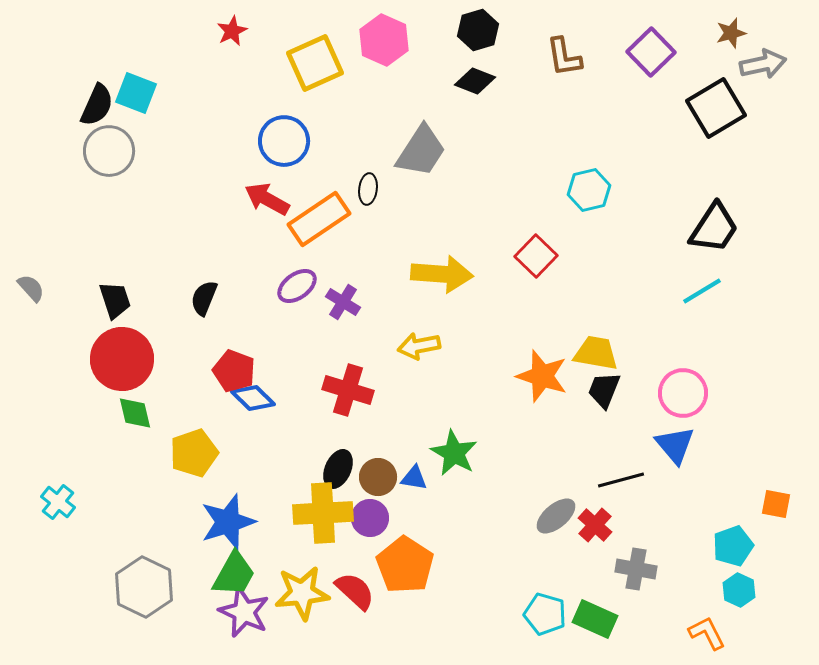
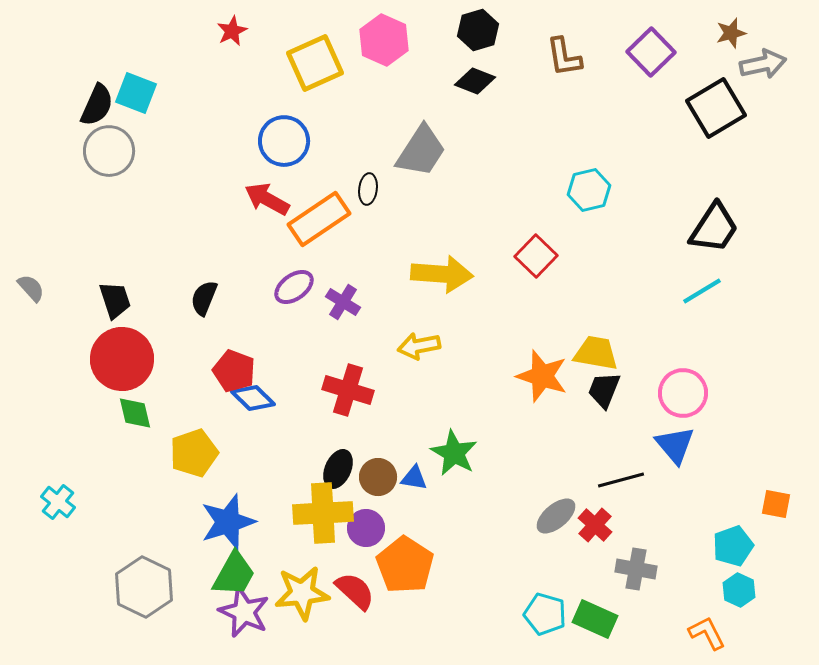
purple ellipse at (297, 286): moved 3 px left, 1 px down
purple circle at (370, 518): moved 4 px left, 10 px down
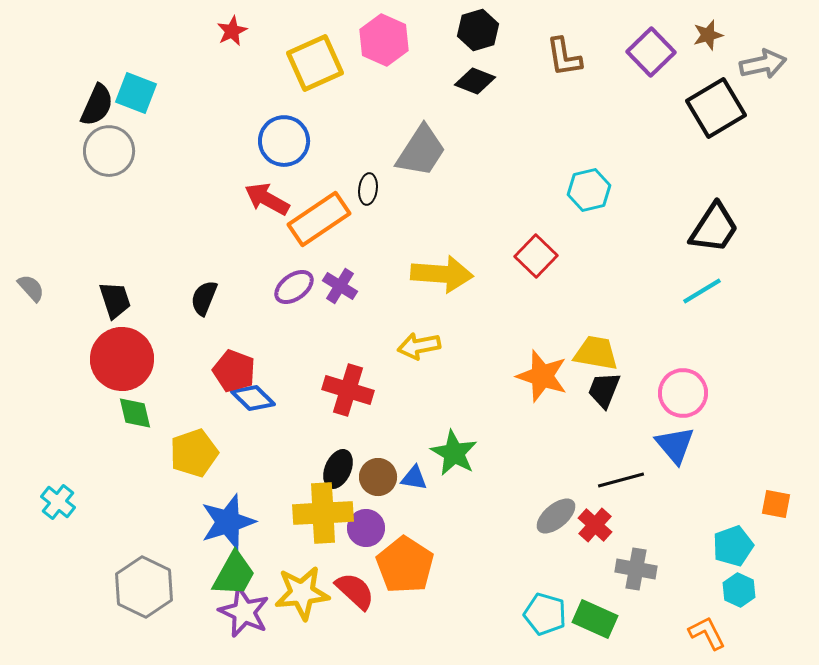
brown star at (731, 33): moved 23 px left, 2 px down
purple cross at (343, 302): moved 3 px left, 16 px up
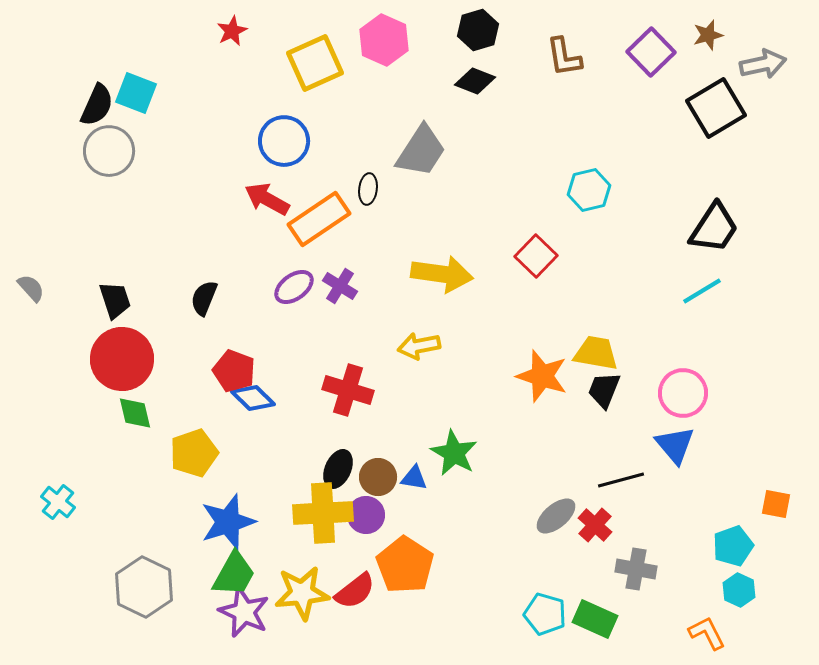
yellow arrow at (442, 274): rotated 4 degrees clockwise
purple circle at (366, 528): moved 13 px up
red semicircle at (355, 591): rotated 99 degrees clockwise
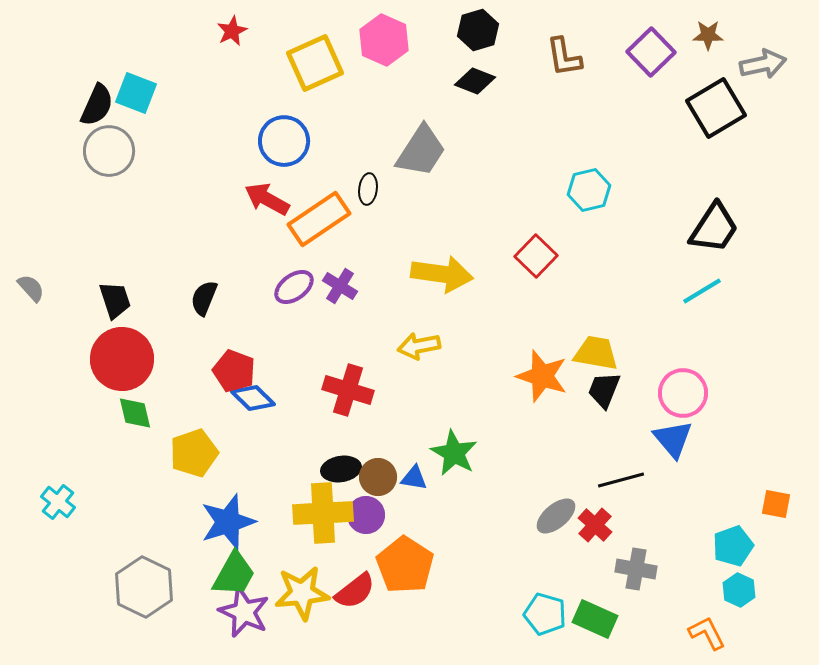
brown star at (708, 35): rotated 16 degrees clockwise
blue triangle at (675, 445): moved 2 px left, 6 px up
black ellipse at (338, 469): moved 3 px right; rotated 57 degrees clockwise
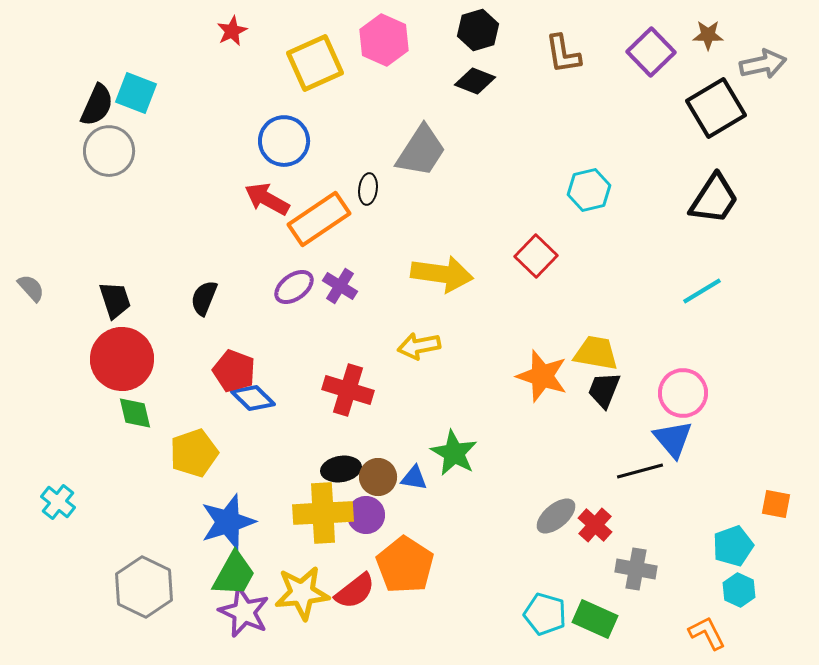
brown L-shape at (564, 57): moved 1 px left, 3 px up
black trapezoid at (714, 228): moved 29 px up
black line at (621, 480): moved 19 px right, 9 px up
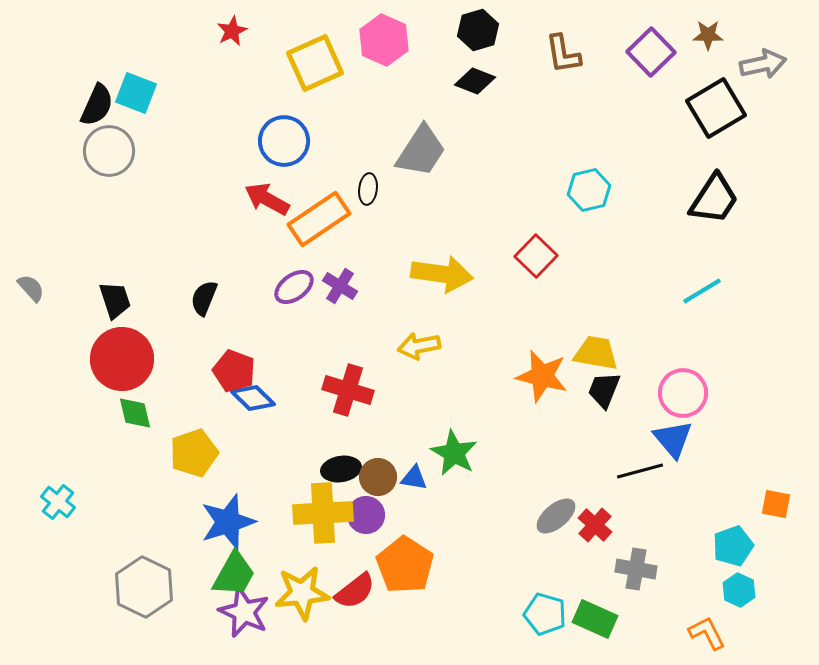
orange star at (542, 376): rotated 4 degrees counterclockwise
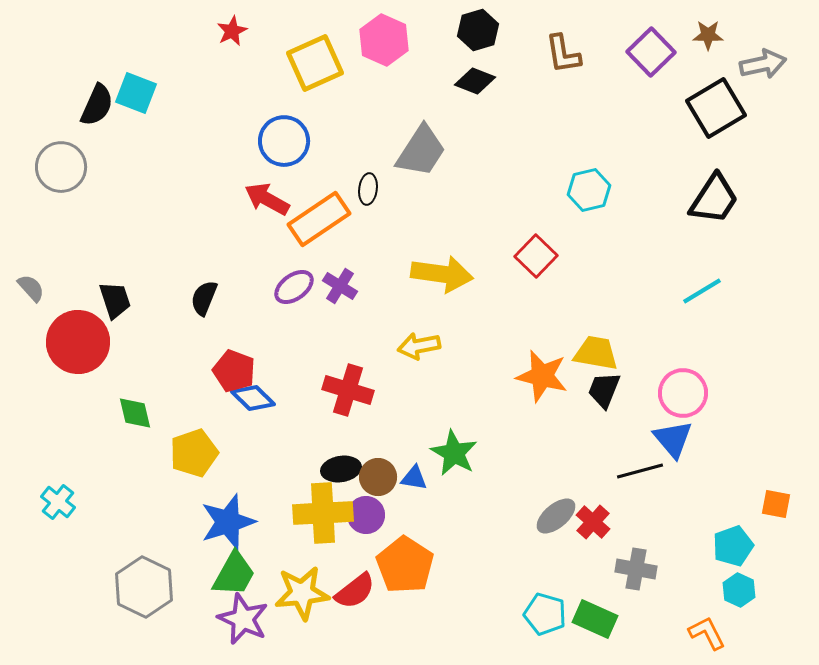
gray circle at (109, 151): moved 48 px left, 16 px down
red circle at (122, 359): moved 44 px left, 17 px up
red cross at (595, 525): moved 2 px left, 3 px up
purple star at (244, 612): moved 1 px left, 7 px down
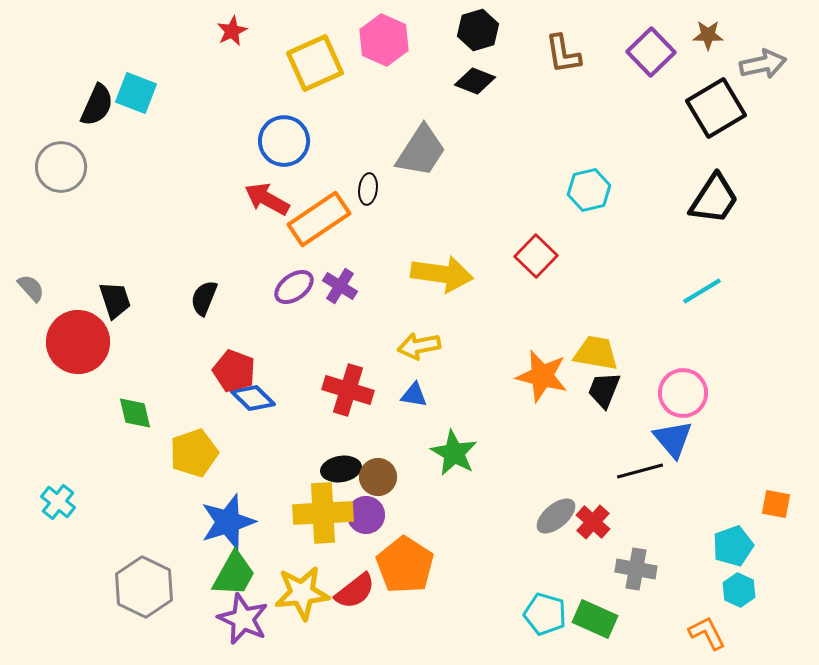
blue triangle at (414, 478): moved 83 px up
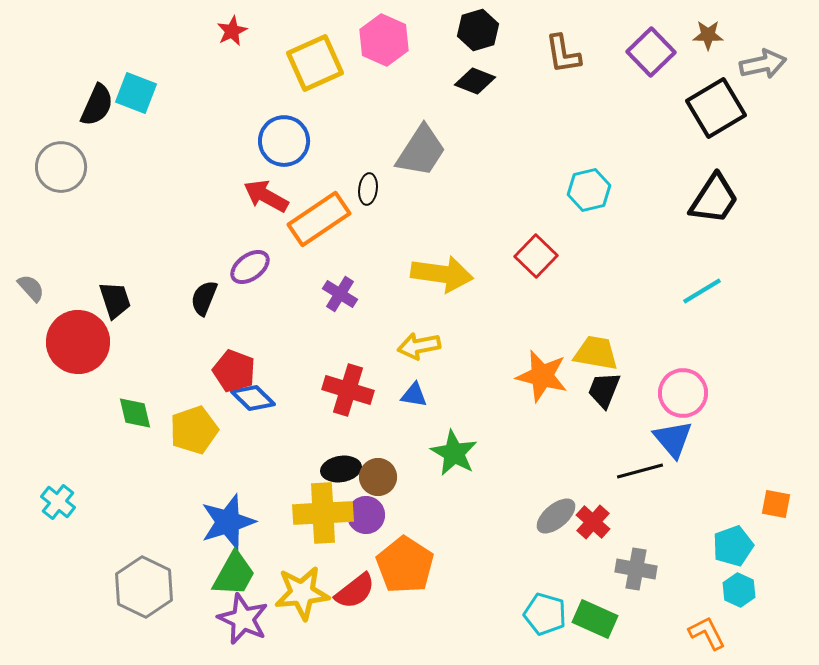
red arrow at (267, 199): moved 1 px left, 3 px up
purple cross at (340, 286): moved 8 px down
purple ellipse at (294, 287): moved 44 px left, 20 px up
yellow pentagon at (194, 453): moved 23 px up
